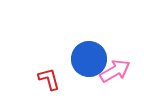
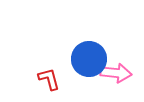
pink arrow: moved 1 px right, 2 px down; rotated 36 degrees clockwise
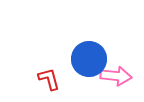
pink arrow: moved 3 px down
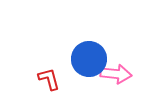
pink arrow: moved 2 px up
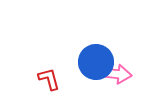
blue circle: moved 7 px right, 3 px down
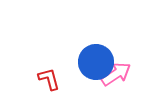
pink arrow: rotated 40 degrees counterclockwise
